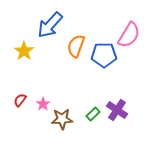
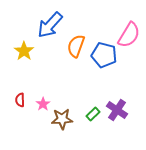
blue pentagon: rotated 15 degrees clockwise
red semicircle: rotated 40 degrees counterclockwise
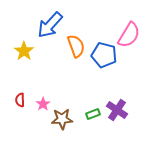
orange semicircle: rotated 140 degrees clockwise
green rectangle: rotated 24 degrees clockwise
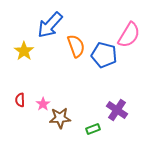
green rectangle: moved 15 px down
brown star: moved 2 px left, 1 px up
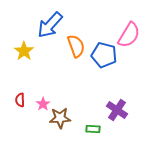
green rectangle: rotated 24 degrees clockwise
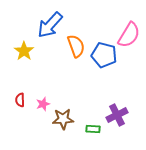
pink star: rotated 16 degrees clockwise
purple cross: moved 5 px down; rotated 30 degrees clockwise
brown star: moved 3 px right, 1 px down
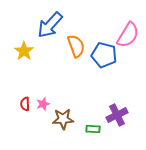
pink semicircle: moved 1 px left
red semicircle: moved 5 px right, 4 px down
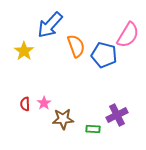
pink star: moved 1 px right, 1 px up; rotated 16 degrees counterclockwise
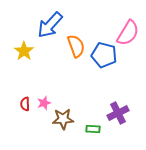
pink semicircle: moved 2 px up
pink star: rotated 16 degrees clockwise
purple cross: moved 1 px right, 2 px up
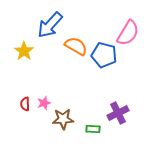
orange semicircle: rotated 40 degrees counterclockwise
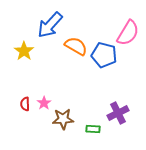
pink star: rotated 16 degrees counterclockwise
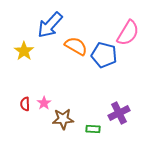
purple cross: moved 1 px right
